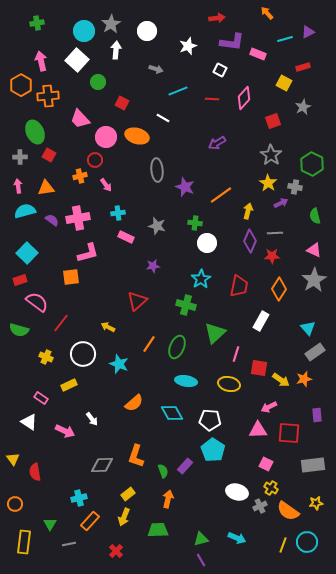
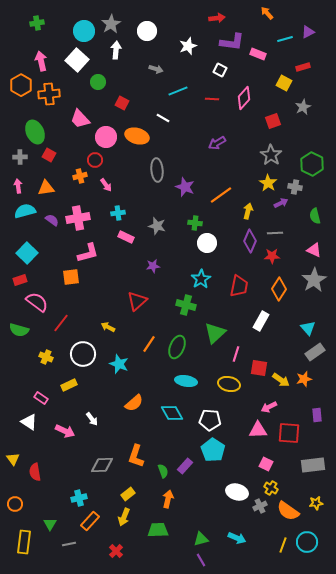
orange cross at (48, 96): moved 1 px right, 2 px up
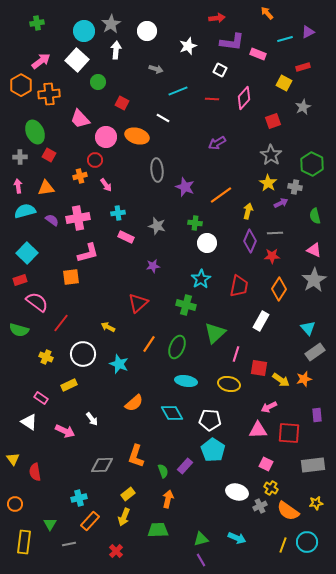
pink arrow at (41, 61): rotated 66 degrees clockwise
red triangle at (137, 301): moved 1 px right, 2 px down
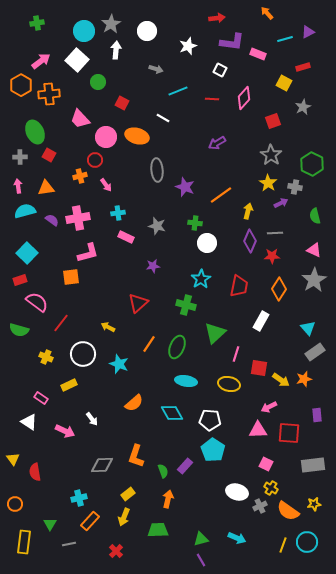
yellow star at (316, 503): moved 2 px left, 1 px down
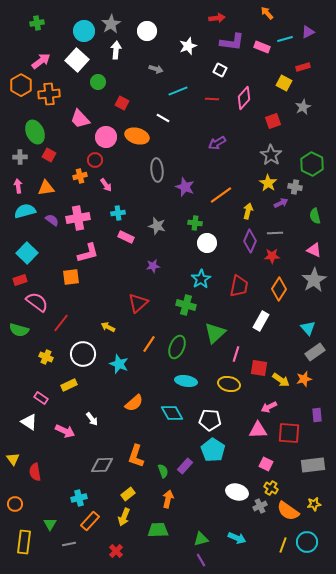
pink rectangle at (258, 54): moved 4 px right, 7 px up
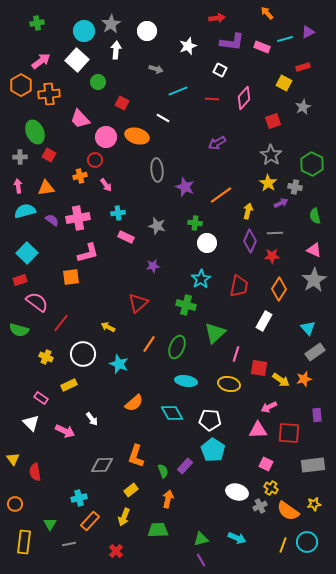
white rectangle at (261, 321): moved 3 px right
white triangle at (29, 422): moved 2 px right, 1 px down; rotated 12 degrees clockwise
yellow rectangle at (128, 494): moved 3 px right, 4 px up
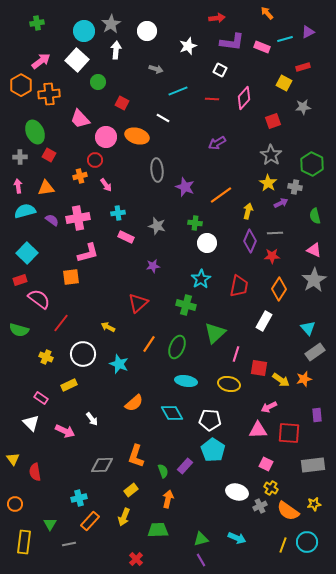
gray star at (303, 107): rotated 21 degrees clockwise
pink semicircle at (37, 302): moved 2 px right, 3 px up
red cross at (116, 551): moved 20 px right, 8 px down
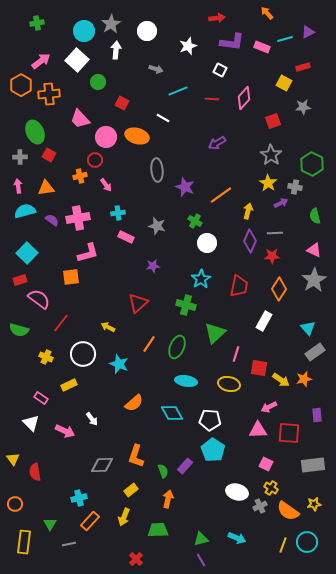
green cross at (195, 223): moved 2 px up; rotated 24 degrees clockwise
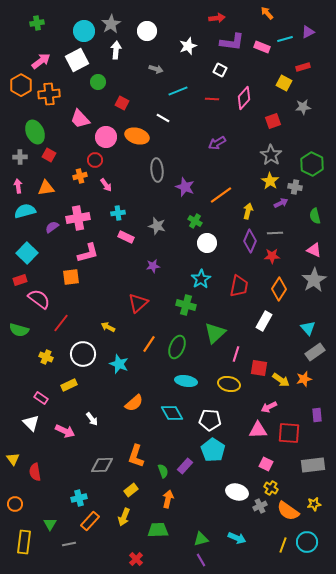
white square at (77, 60): rotated 20 degrees clockwise
yellow star at (268, 183): moved 2 px right, 2 px up
purple semicircle at (52, 220): moved 7 px down; rotated 72 degrees counterclockwise
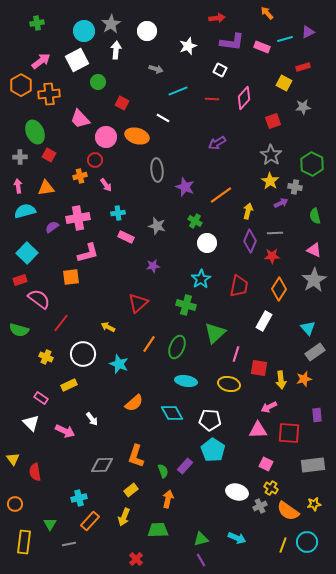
yellow arrow at (281, 380): rotated 48 degrees clockwise
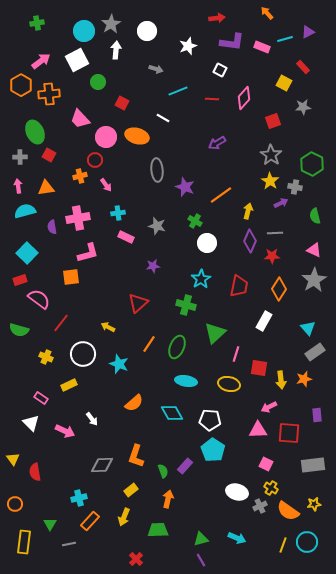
red rectangle at (303, 67): rotated 64 degrees clockwise
purple semicircle at (52, 227): rotated 64 degrees counterclockwise
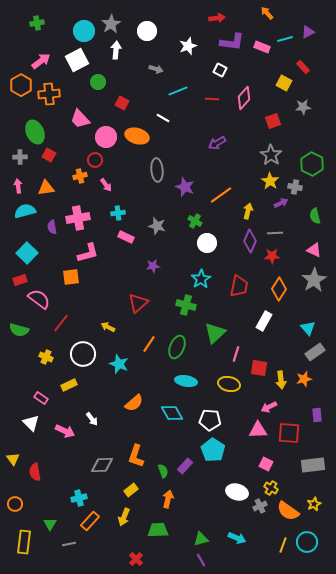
yellow star at (314, 504): rotated 16 degrees counterclockwise
